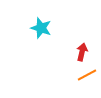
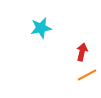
cyan star: rotated 30 degrees counterclockwise
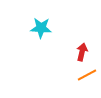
cyan star: rotated 15 degrees clockwise
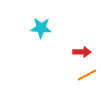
red arrow: rotated 78 degrees clockwise
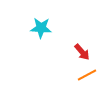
red arrow: rotated 48 degrees clockwise
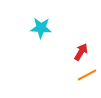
red arrow: moved 1 px left; rotated 108 degrees counterclockwise
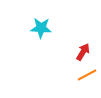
red arrow: moved 2 px right
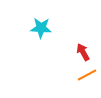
red arrow: rotated 60 degrees counterclockwise
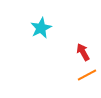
cyan star: rotated 30 degrees counterclockwise
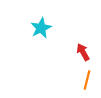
orange line: moved 5 px down; rotated 48 degrees counterclockwise
